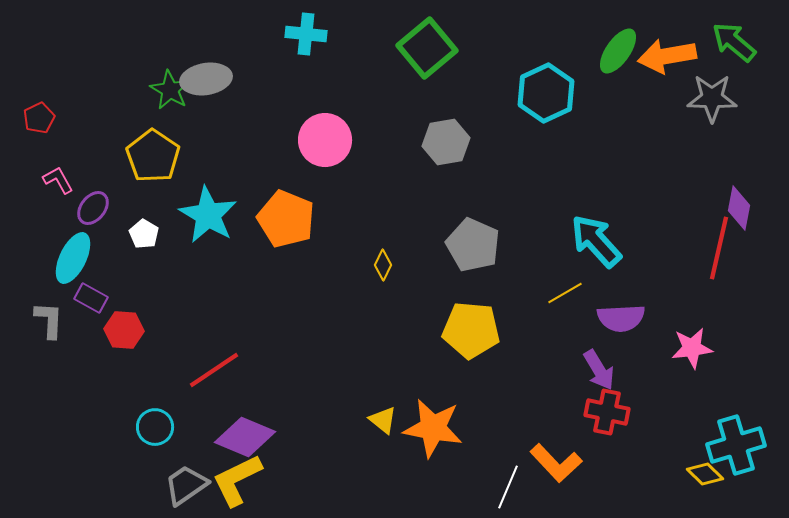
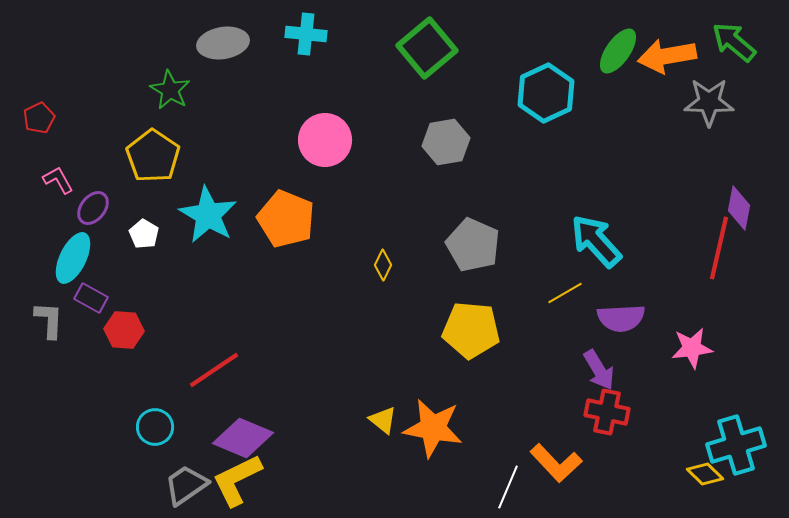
gray ellipse at (206, 79): moved 17 px right, 36 px up
gray star at (712, 98): moved 3 px left, 4 px down
purple diamond at (245, 437): moved 2 px left, 1 px down
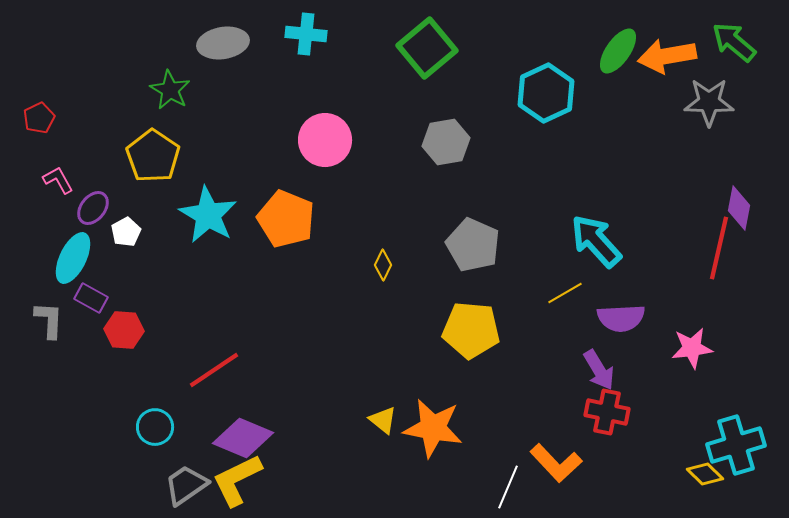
white pentagon at (144, 234): moved 18 px left, 2 px up; rotated 12 degrees clockwise
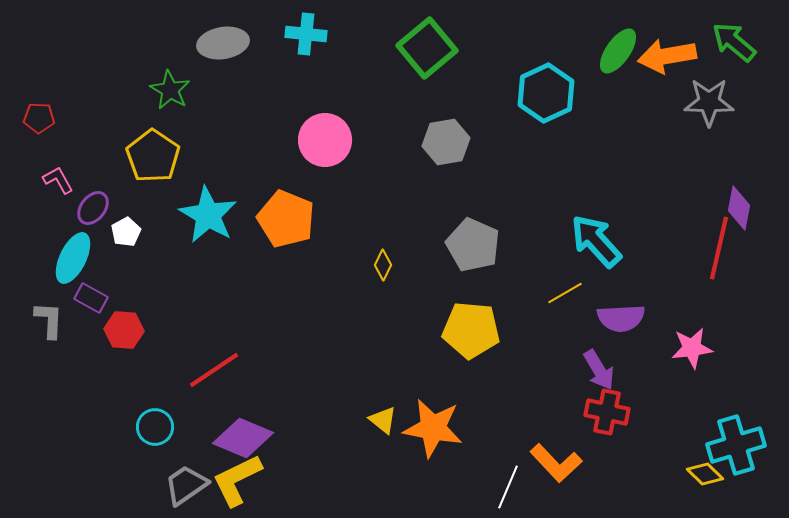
red pentagon at (39, 118): rotated 28 degrees clockwise
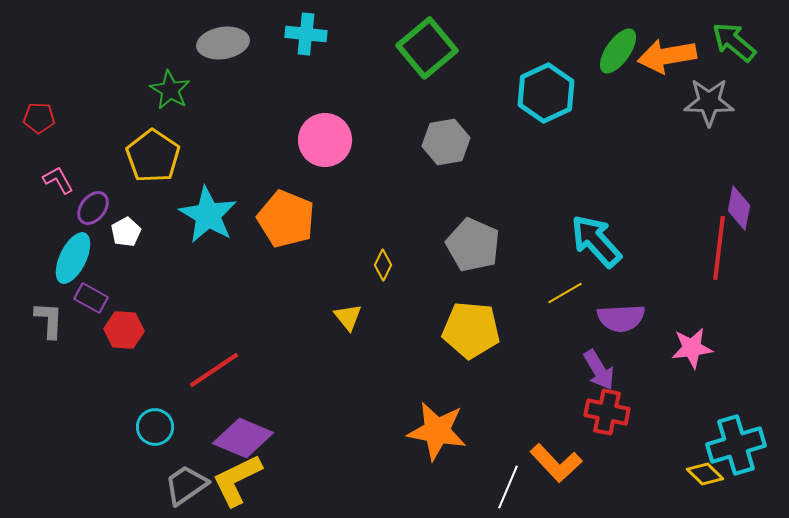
red line at (719, 248): rotated 6 degrees counterclockwise
yellow triangle at (383, 420): moved 35 px left, 103 px up; rotated 12 degrees clockwise
orange star at (433, 428): moved 4 px right, 3 px down
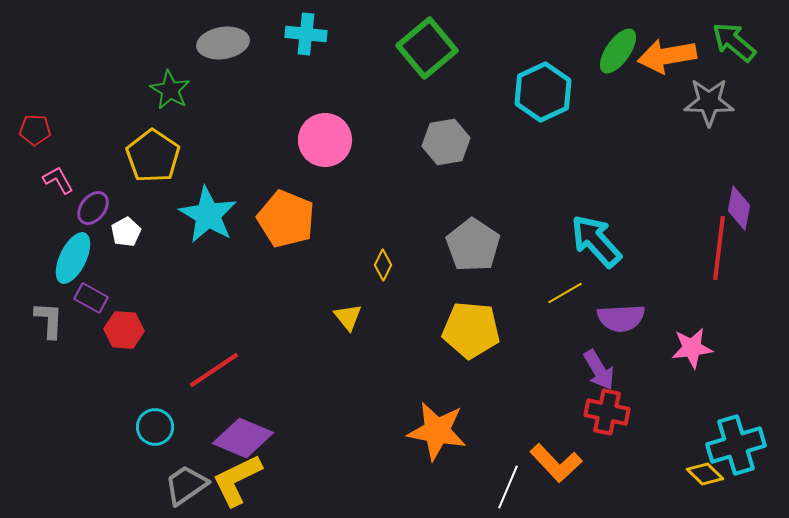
cyan hexagon at (546, 93): moved 3 px left, 1 px up
red pentagon at (39, 118): moved 4 px left, 12 px down
gray pentagon at (473, 245): rotated 10 degrees clockwise
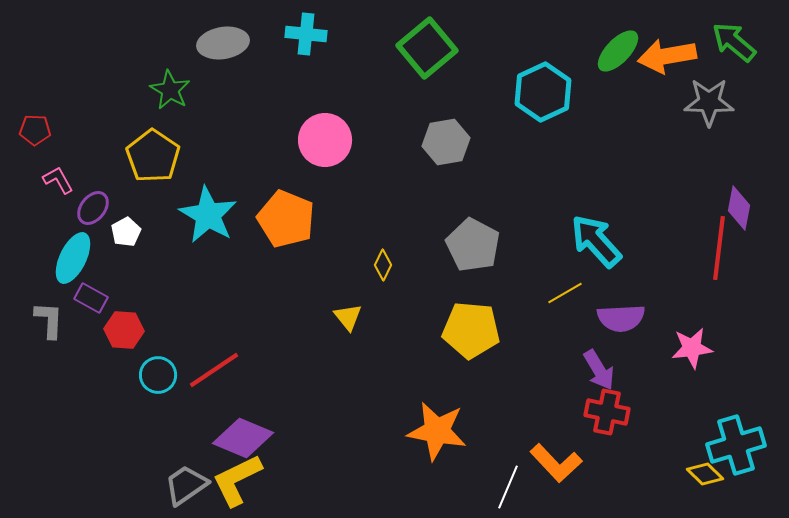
green ellipse at (618, 51): rotated 9 degrees clockwise
gray pentagon at (473, 245): rotated 6 degrees counterclockwise
cyan circle at (155, 427): moved 3 px right, 52 px up
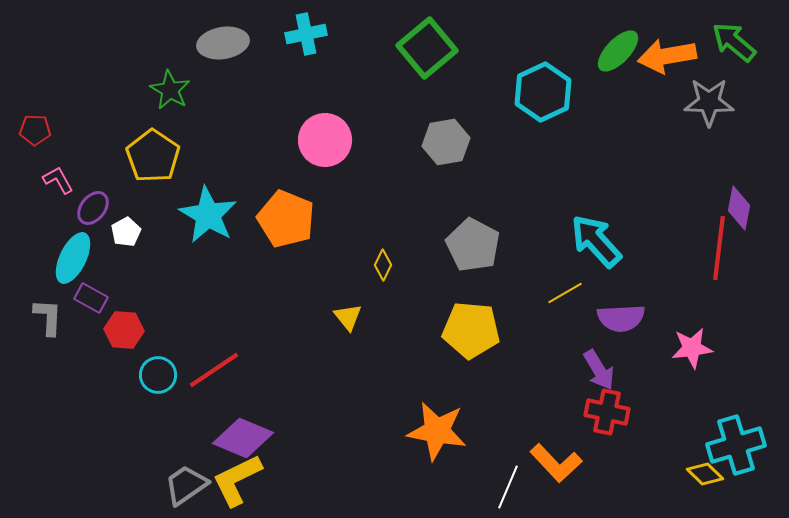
cyan cross at (306, 34): rotated 18 degrees counterclockwise
gray L-shape at (49, 320): moved 1 px left, 3 px up
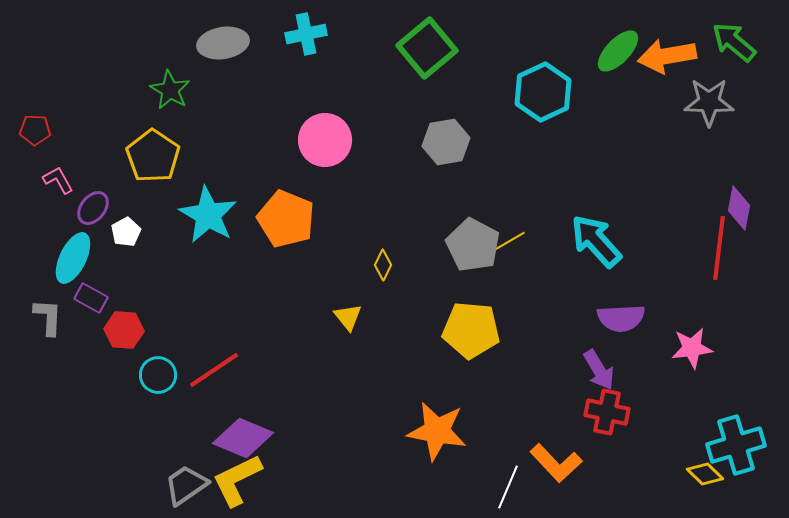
yellow line at (565, 293): moved 57 px left, 51 px up
